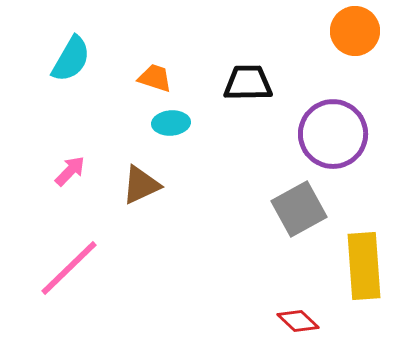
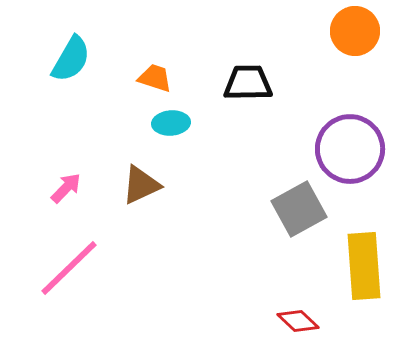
purple circle: moved 17 px right, 15 px down
pink arrow: moved 4 px left, 17 px down
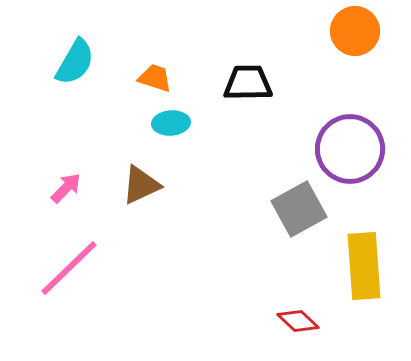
cyan semicircle: moved 4 px right, 3 px down
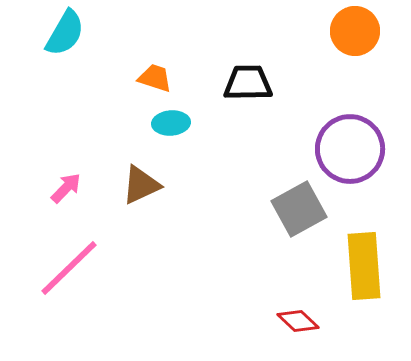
cyan semicircle: moved 10 px left, 29 px up
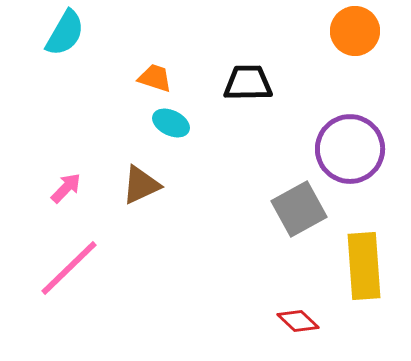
cyan ellipse: rotated 30 degrees clockwise
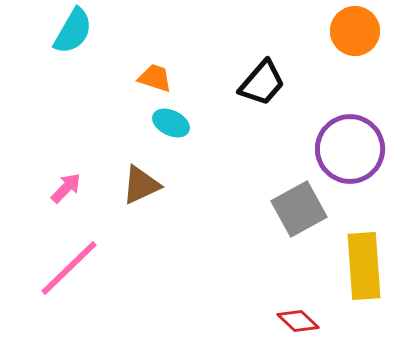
cyan semicircle: moved 8 px right, 2 px up
black trapezoid: moved 14 px right; rotated 132 degrees clockwise
